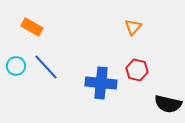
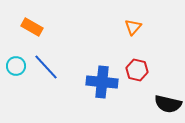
blue cross: moved 1 px right, 1 px up
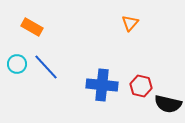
orange triangle: moved 3 px left, 4 px up
cyan circle: moved 1 px right, 2 px up
red hexagon: moved 4 px right, 16 px down
blue cross: moved 3 px down
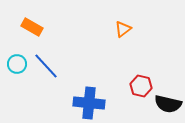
orange triangle: moved 7 px left, 6 px down; rotated 12 degrees clockwise
blue line: moved 1 px up
blue cross: moved 13 px left, 18 px down
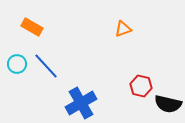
orange triangle: rotated 18 degrees clockwise
blue cross: moved 8 px left; rotated 36 degrees counterclockwise
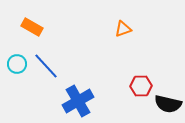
red hexagon: rotated 15 degrees counterclockwise
blue cross: moved 3 px left, 2 px up
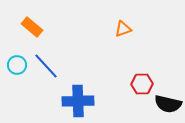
orange rectangle: rotated 10 degrees clockwise
cyan circle: moved 1 px down
red hexagon: moved 1 px right, 2 px up
blue cross: rotated 28 degrees clockwise
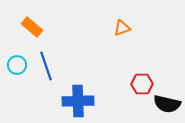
orange triangle: moved 1 px left, 1 px up
blue line: rotated 24 degrees clockwise
black semicircle: moved 1 px left
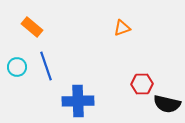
cyan circle: moved 2 px down
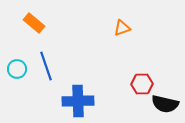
orange rectangle: moved 2 px right, 4 px up
cyan circle: moved 2 px down
black semicircle: moved 2 px left
